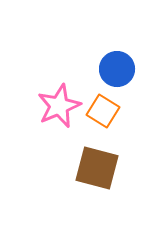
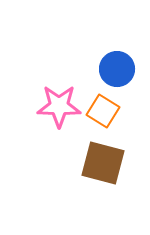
pink star: rotated 24 degrees clockwise
brown square: moved 6 px right, 5 px up
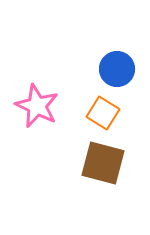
pink star: moved 22 px left; rotated 24 degrees clockwise
orange square: moved 2 px down
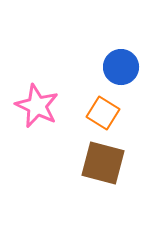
blue circle: moved 4 px right, 2 px up
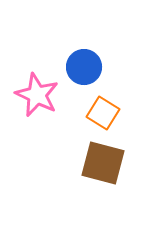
blue circle: moved 37 px left
pink star: moved 11 px up
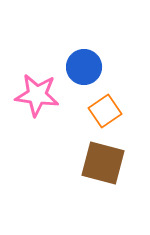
pink star: rotated 18 degrees counterclockwise
orange square: moved 2 px right, 2 px up; rotated 24 degrees clockwise
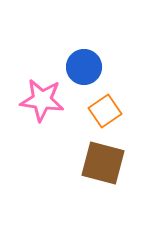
pink star: moved 5 px right, 5 px down
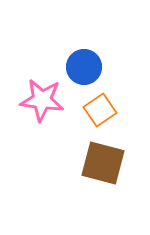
orange square: moved 5 px left, 1 px up
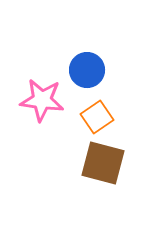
blue circle: moved 3 px right, 3 px down
orange square: moved 3 px left, 7 px down
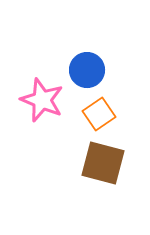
pink star: rotated 15 degrees clockwise
orange square: moved 2 px right, 3 px up
